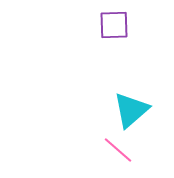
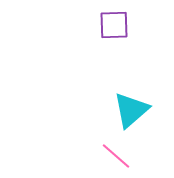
pink line: moved 2 px left, 6 px down
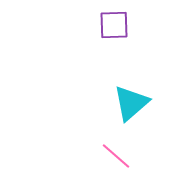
cyan triangle: moved 7 px up
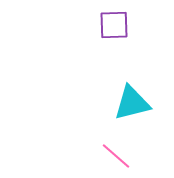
cyan triangle: moved 1 px right; rotated 27 degrees clockwise
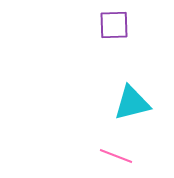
pink line: rotated 20 degrees counterclockwise
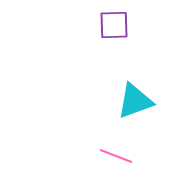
cyan triangle: moved 3 px right, 2 px up; rotated 6 degrees counterclockwise
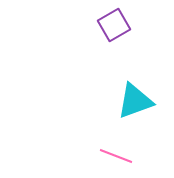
purple square: rotated 28 degrees counterclockwise
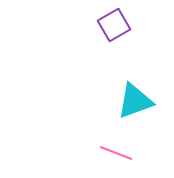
pink line: moved 3 px up
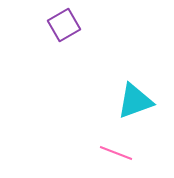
purple square: moved 50 px left
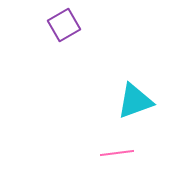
pink line: moved 1 px right; rotated 28 degrees counterclockwise
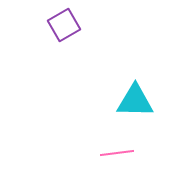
cyan triangle: rotated 21 degrees clockwise
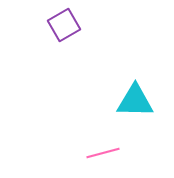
pink line: moved 14 px left; rotated 8 degrees counterclockwise
